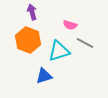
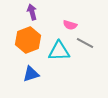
orange hexagon: rotated 20 degrees clockwise
cyan triangle: rotated 15 degrees clockwise
blue triangle: moved 13 px left, 2 px up
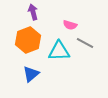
purple arrow: moved 1 px right
blue triangle: rotated 24 degrees counterclockwise
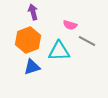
gray line: moved 2 px right, 2 px up
blue triangle: moved 1 px right, 7 px up; rotated 24 degrees clockwise
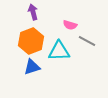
orange hexagon: moved 3 px right, 1 px down
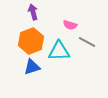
gray line: moved 1 px down
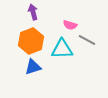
gray line: moved 2 px up
cyan triangle: moved 3 px right, 2 px up
blue triangle: moved 1 px right
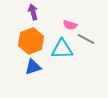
gray line: moved 1 px left, 1 px up
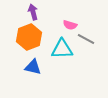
orange hexagon: moved 2 px left, 4 px up
blue triangle: rotated 30 degrees clockwise
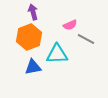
pink semicircle: rotated 40 degrees counterclockwise
cyan triangle: moved 5 px left, 5 px down
blue triangle: rotated 24 degrees counterclockwise
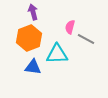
pink semicircle: moved 2 px down; rotated 128 degrees clockwise
orange hexagon: moved 1 px down
blue triangle: rotated 18 degrees clockwise
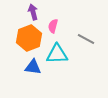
pink semicircle: moved 17 px left, 1 px up
